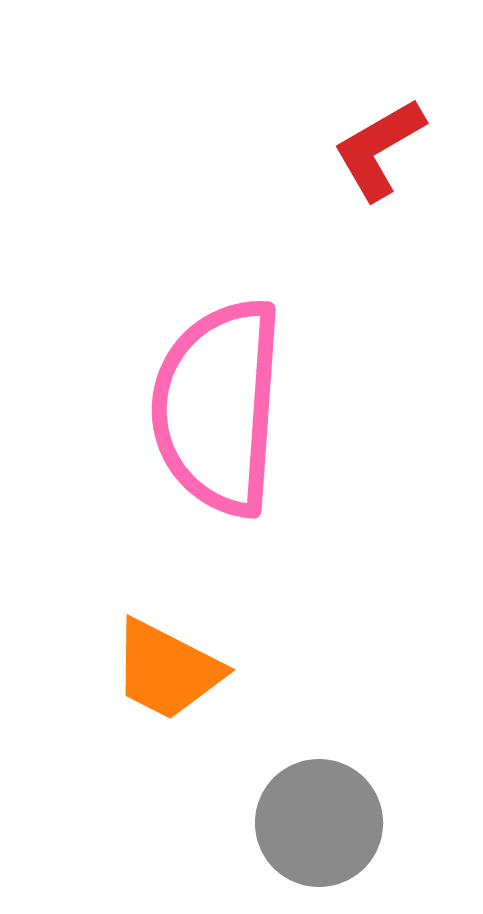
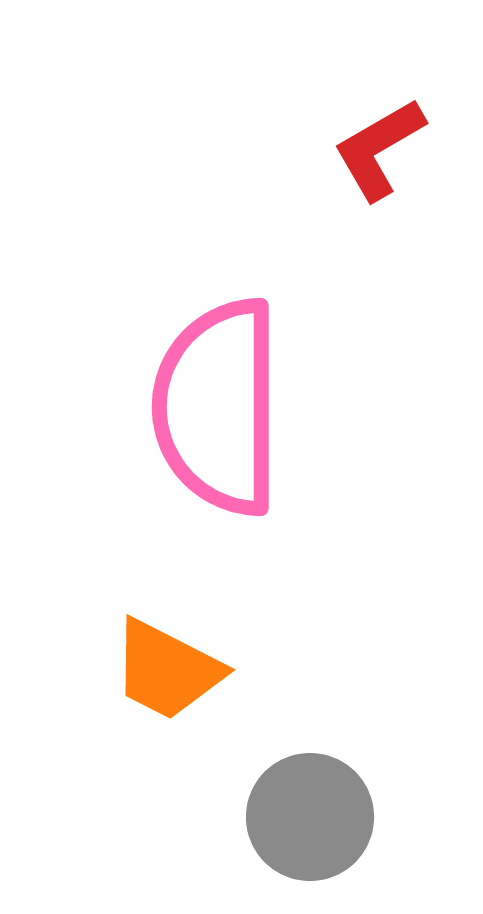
pink semicircle: rotated 4 degrees counterclockwise
gray circle: moved 9 px left, 6 px up
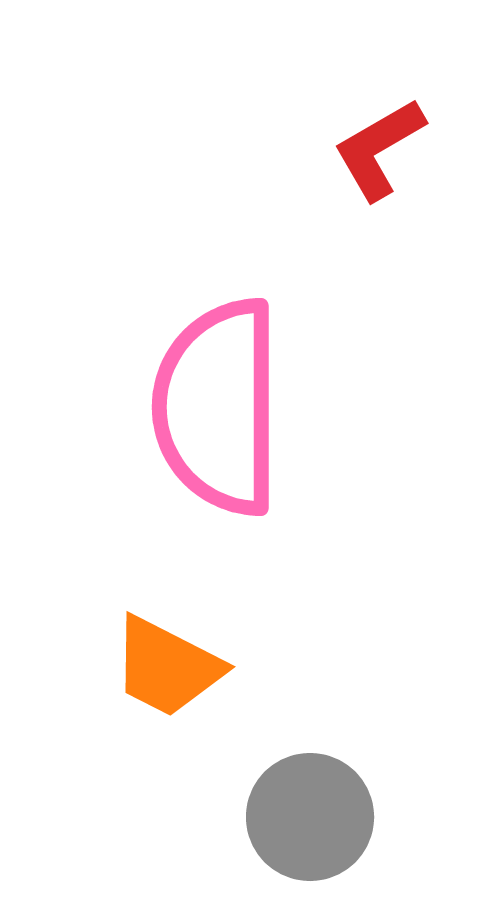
orange trapezoid: moved 3 px up
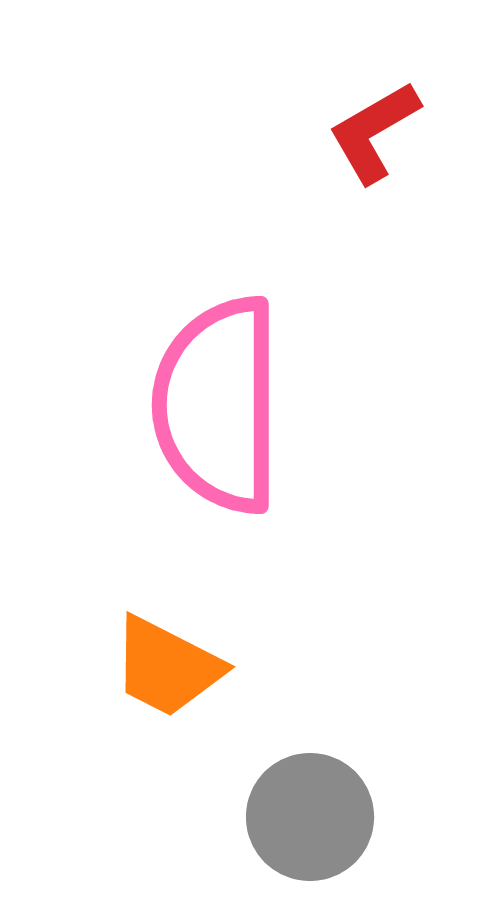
red L-shape: moved 5 px left, 17 px up
pink semicircle: moved 2 px up
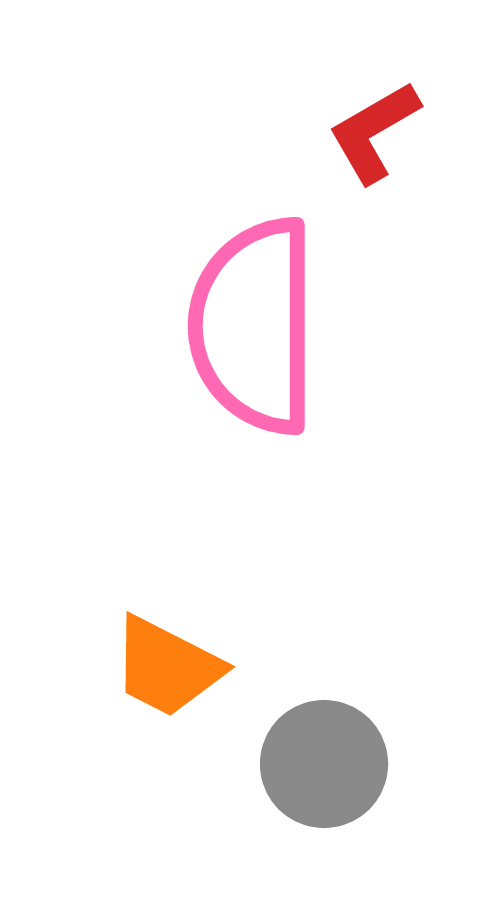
pink semicircle: moved 36 px right, 79 px up
gray circle: moved 14 px right, 53 px up
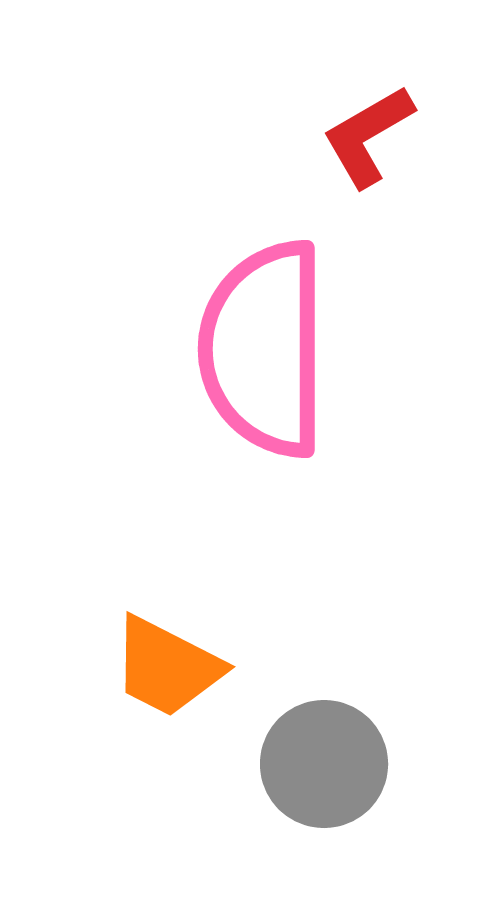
red L-shape: moved 6 px left, 4 px down
pink semicircle: moved 10 px right, 23 px down
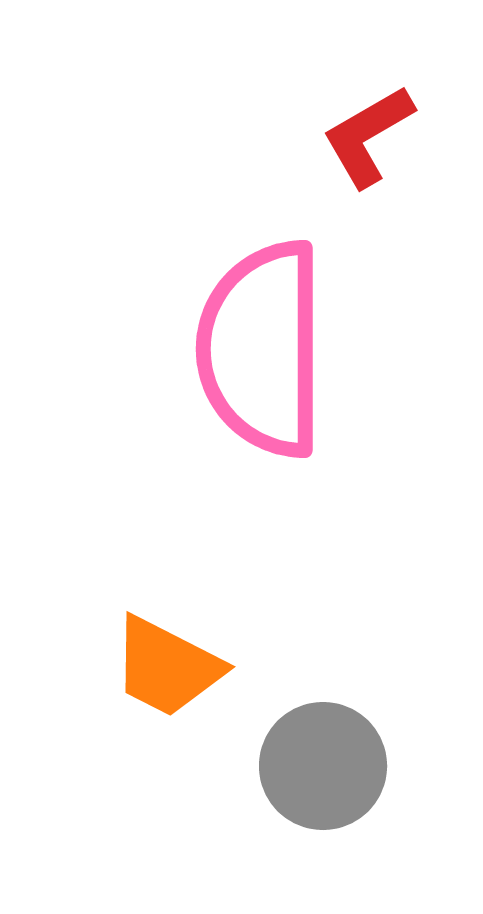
pink semicircle: moved 2 px left
gray circle: moved 1 px left, 2 px down
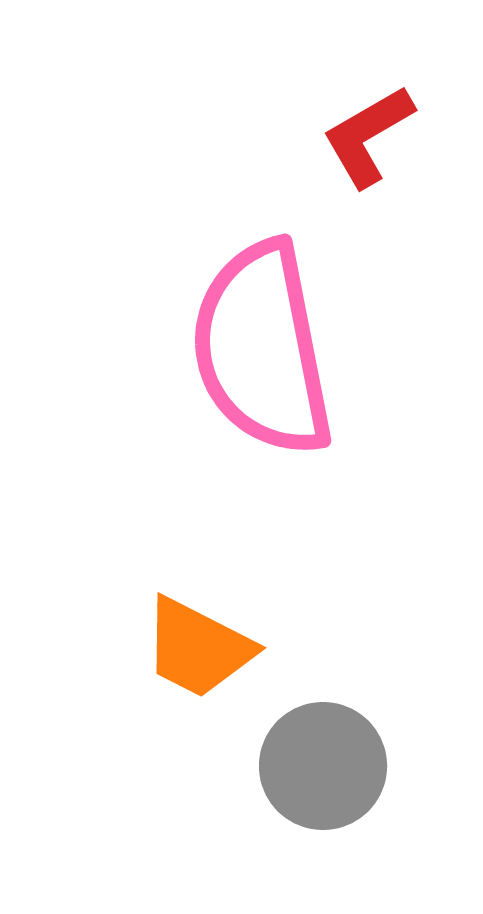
pink semicircle: rotated 11 degrees counterclockwise
orange trapezoid: moved 31 px right, 19 px up
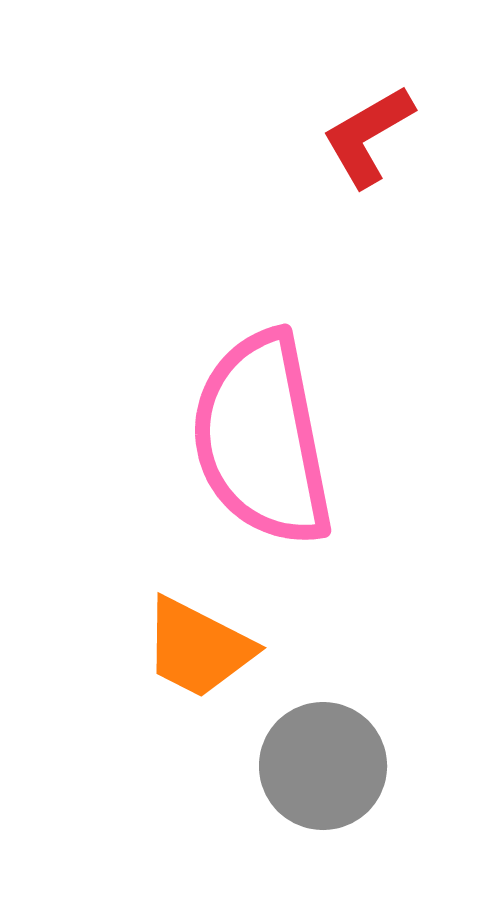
pink semicircle: moved 90 px down
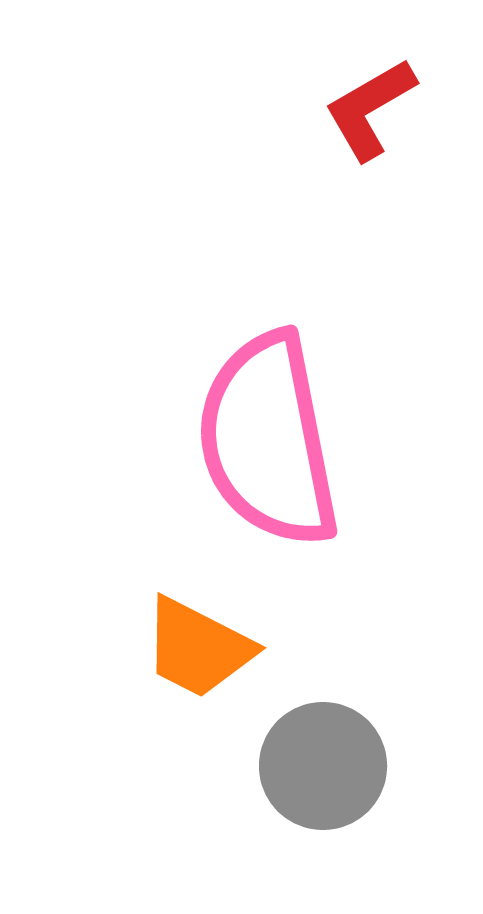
red L-shape: moved 2 px right, 27 px up
pink semicircle: moved 6 px right, 1 px down
